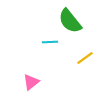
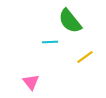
yellow line: moved 1 px up
pink triangle: rotated 30 degrees counterclockwise
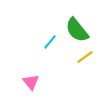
green semicircle: moved 7 px right, 9 px down
cyan line: rotated 49 degrees counterclockwise
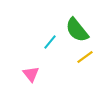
pink triangle: moved 8 px up
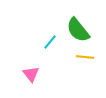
green semicircle: moved 1 px right
yellow line: rotated 42 degrees clockwise
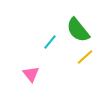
yellow line: rotated 48 degrees counterclockwise
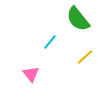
green semicircle: moved 11 px up
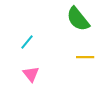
cyan line: moved 23 px left
yellow line: rotated 42 degrees clockwise
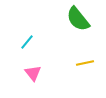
yellow line: moved 6 px down; rotated 12 degrees counterclockwise
pink triangle: moved 2 px right, 1 px up
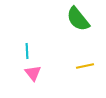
cyan line: moved 9 px down; rotated 42 degrees counterclockwise
yellow line: moved 3 px down
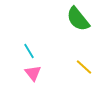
cyan line: moved 2 px right; rotated 28 degrees counterclockwise
yellow line: moved 1 px left, 1 px down; rotated 54 degrees clockwise
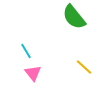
green semicircle: moved 4 px left, 2 px up
cyan line: moved 3 px left
